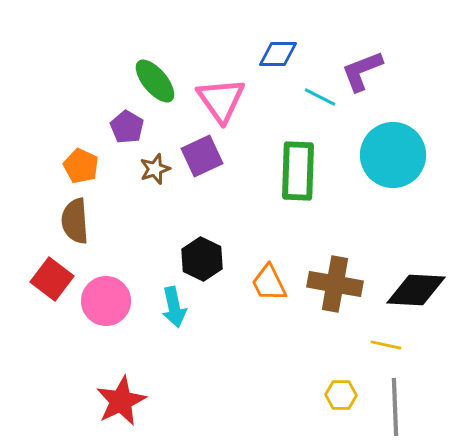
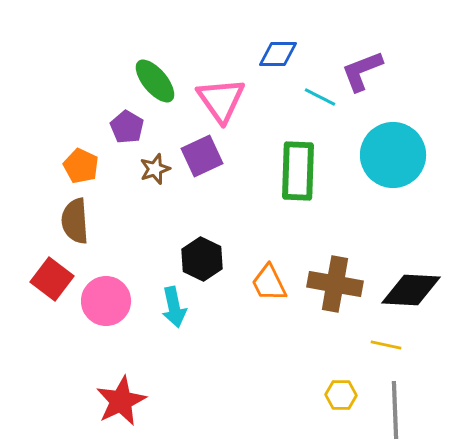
black diamond: moved 5 px left
gray line: moved 3 px down
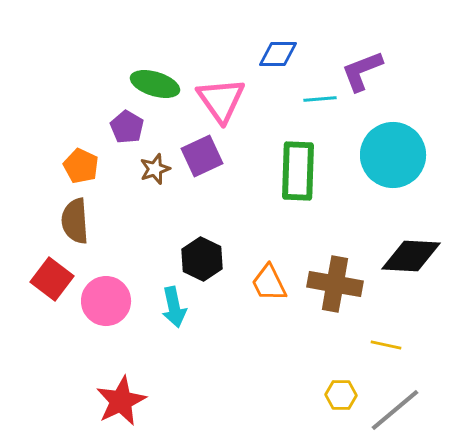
green ellipse: moved 3 px down; rotated 33 degrees counterclockwise
cyan line: moved 2 px down; rotated 32 degrees counterclockwise
black diamond: moved 34 px up
gray line: rotated 52 degrees clockwise
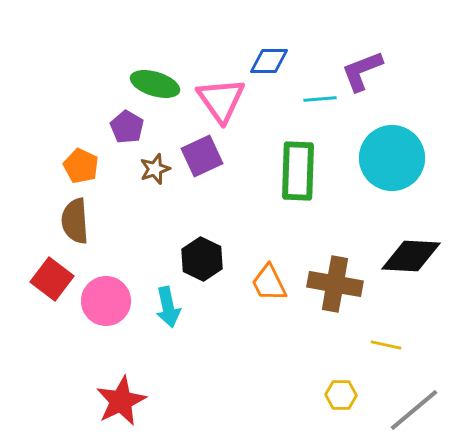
blue diamond: moved 9 px left, 7 px down
cyan circle: moved 1 px left, 3 px down
cyan arrow: moved 6 px left
gray line: moved 19 px right
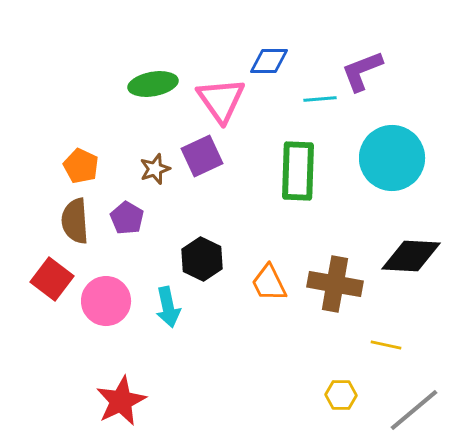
green ellipse: moved 2 px left; rotated 27 degrees counterclockwise
purple pentagon: moved 91 px down
